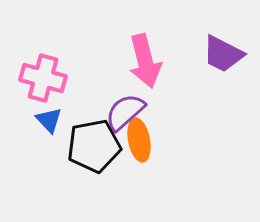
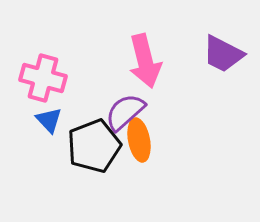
black pentagon: rotated 10 degrees counterclockwise
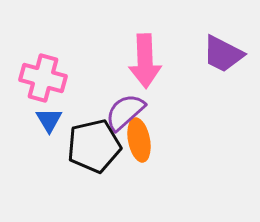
pink arrow: rotated 12 degrees clockwise
blue triangle: rotated 12 degrees clockwise
black pentagon: rotated 8 degrees clockwise
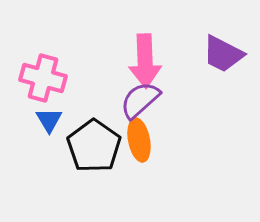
purple semicircle: moved 15 px right, 12 px up
black pentagon: rotated 24 degrees counterclockwise
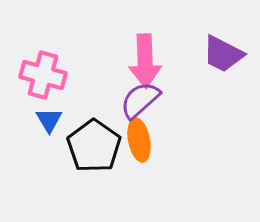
pink cross: moved 3 px up
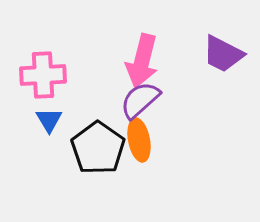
pink arrow: moved 3 px left; rotated 16 degrees clockwise
pink cross: rotated 18 degrees counterclockwise
black pentagon: moved 4 px right, 2 px down
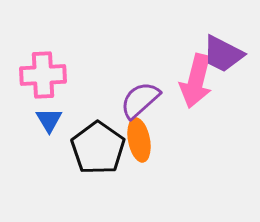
pink arrow: moved 54 px right, 20 px down
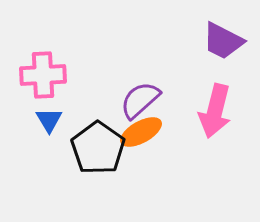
purple trapezoid: moved 13 px up
pink arrow: moved 19 px right, 30 px down
orange ellipse: moved 2 px right, 8 px up; rotated 72 degrees clockwise
